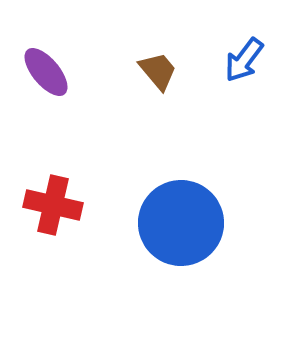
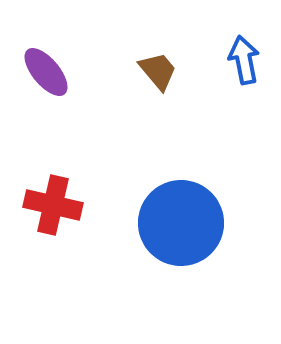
blue arrow: rotated 132 degrees clockwise
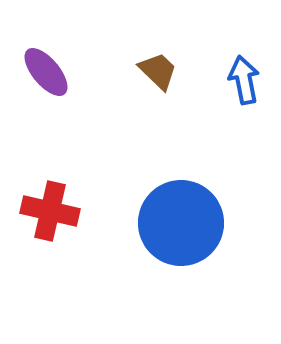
blue arrow: moved 20 px down
brown trapezoid: rotated 6 degrees counterclockwise
red cross: moved 3 px left, 6 px down
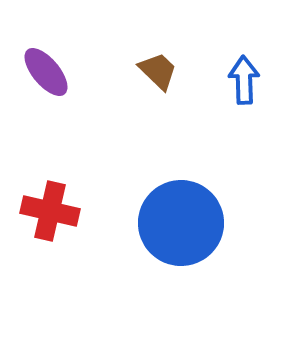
blue arrow: rotated 9 degrees clockwise
